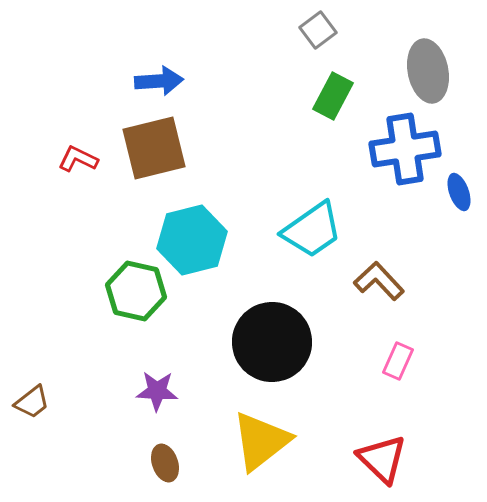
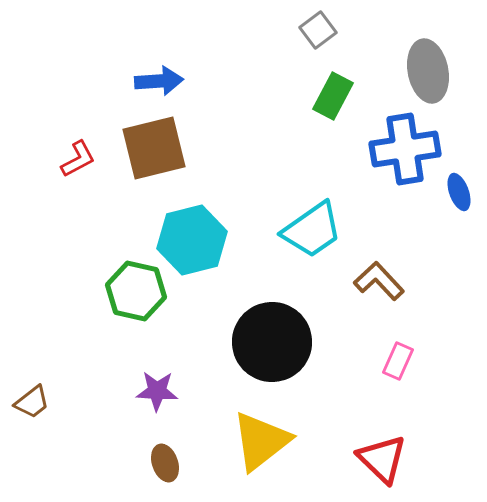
red L-shape: rotated 126 degrees clockwise
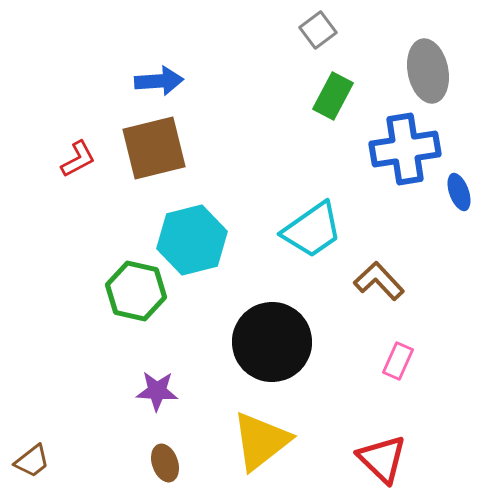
brown trapezoid: moved 59 px down
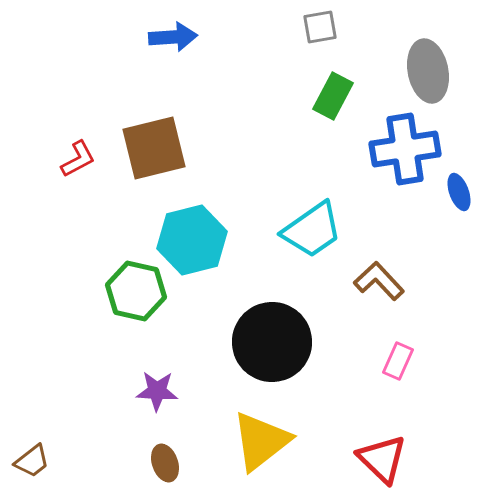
gray square: moved 2 px right, 3 px up; rotated 27 degrees clockwise
blue arrow: moved 14 px right, 44 px up
